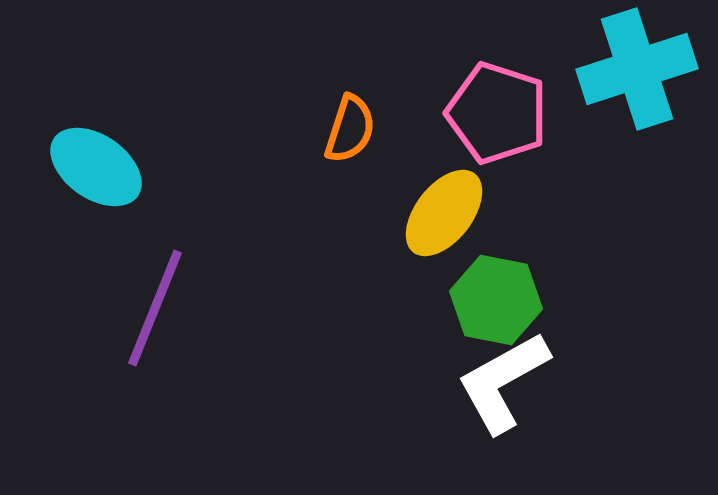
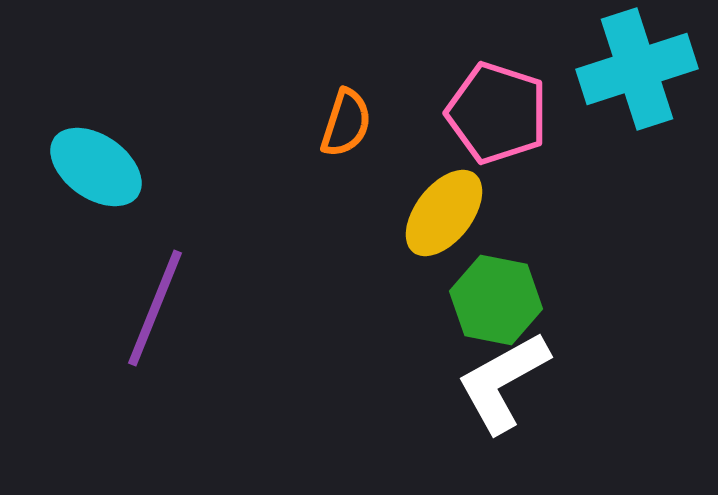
orange semicircle: moved 4 px left, 6 px up
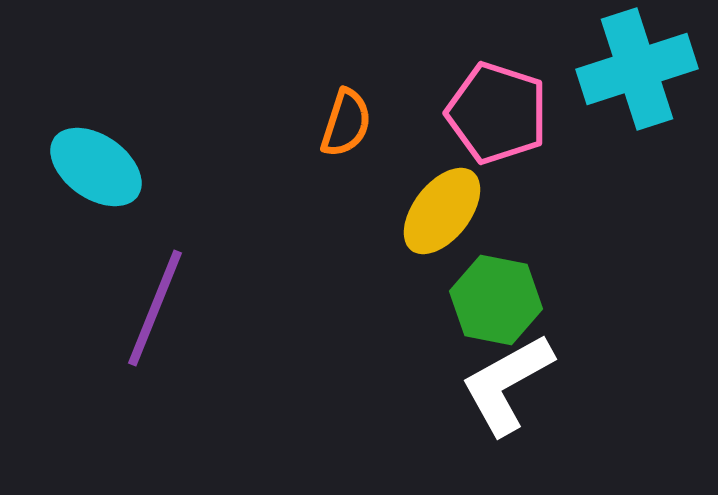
yellow ellipse: moved 2 px left, 2 px up
white L-shape: moved 4 px right, 2 px down
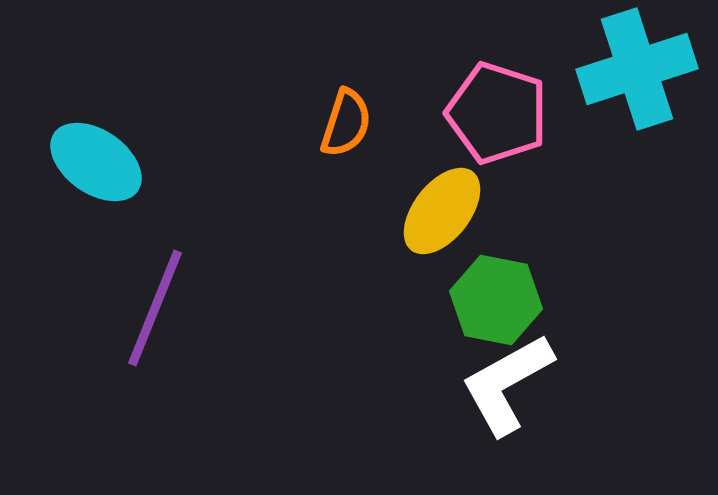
cyan ellipse: moved 5 px up
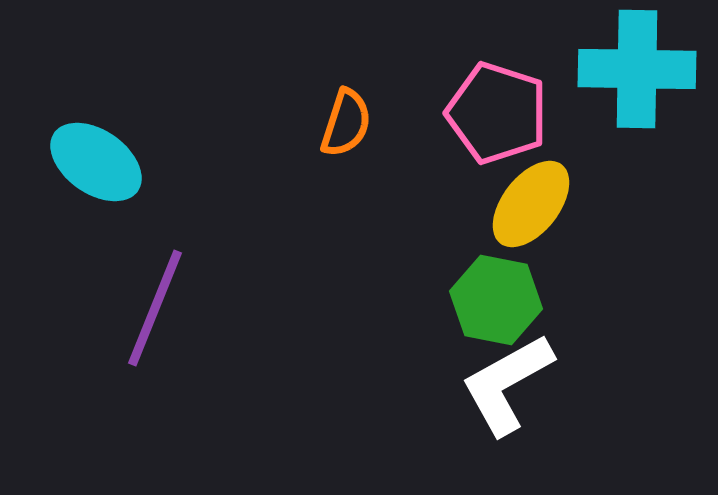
cyan cross: rotated 19 degrees clockwise
yellow ellipse: moved 89 px right, 7 px up
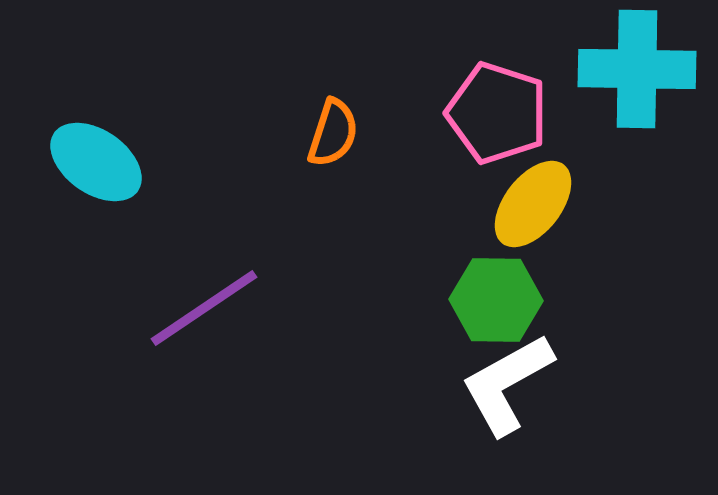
orange semicircle: moved 13 px left, 10 px down
yellow ellipse: moved 2 px right
green hexagon: rotated 10 degrees counterclockwise
purple line: moved 49 px right; rotated 34 degrees clockwise
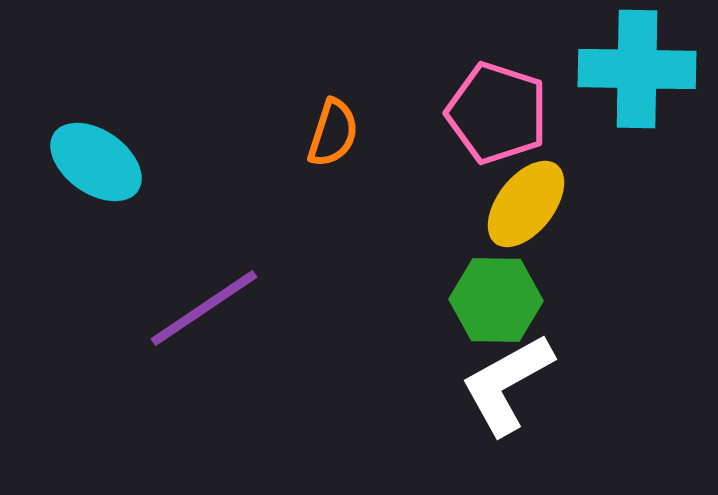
yellow ellipse: moved 7 px left
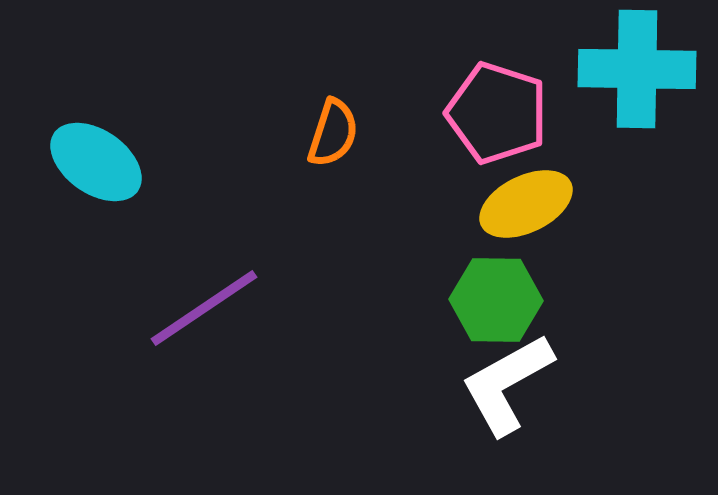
yellow ellipse: rotated 26 degrees clockwise
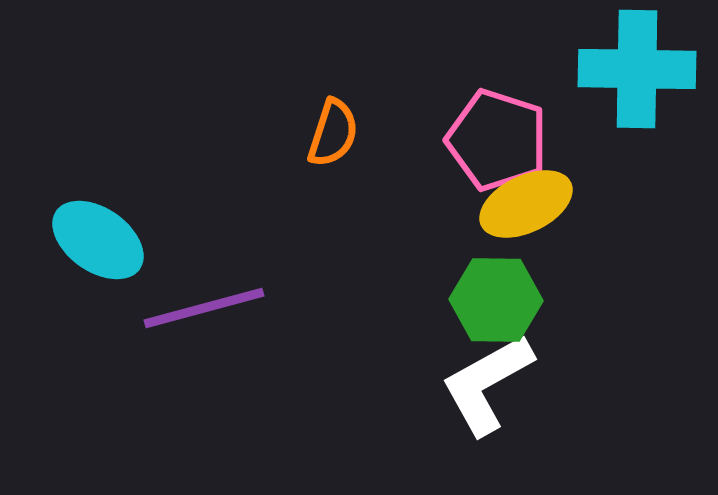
pink pentagon: moved 27 px down
cyan ellipse: moved 2 px right, 78 px down
purple line: rotated 19 degrees clockwise
white L-shape: moved 20 px left
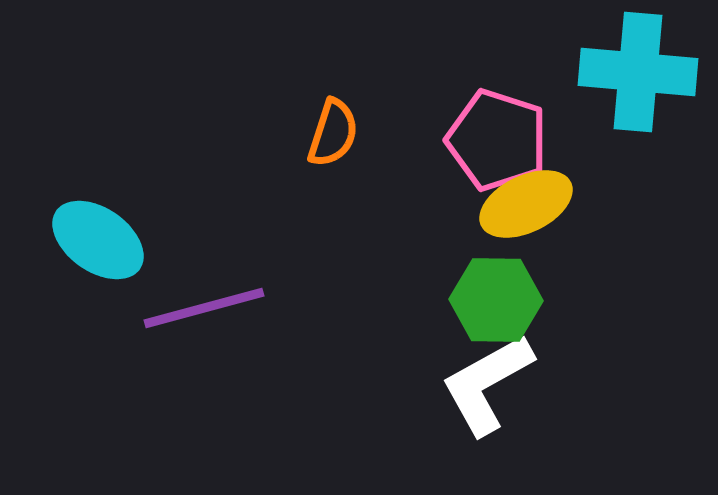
cyan cross: moved 1 px right, 3 px down; rotated 4 degrees clockwise
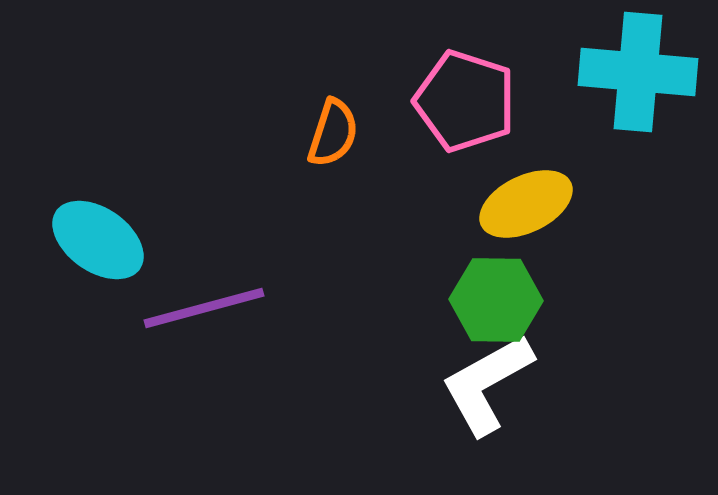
pink pentagon: moved 32 px left, 39 px up
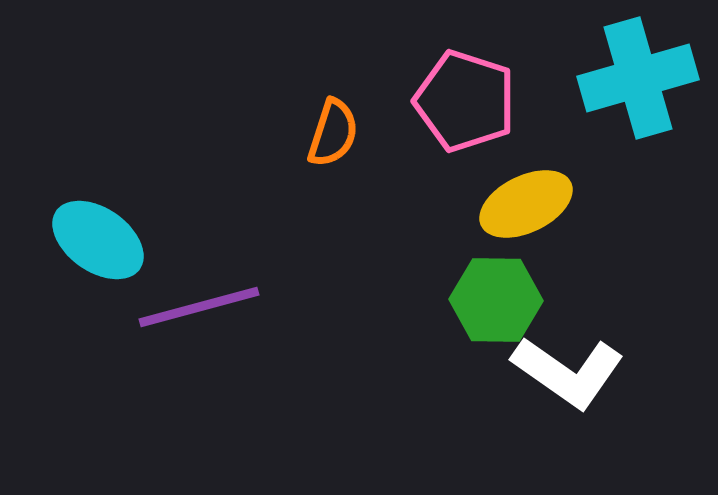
cyan cross: moved 6 px down; rotated 21 degrees counterclockwise
purple line: moved 5 px left, 1 px up
white L-shape: moved 81 px right, 12 px up; rotated 116 degrees counterclockwise
